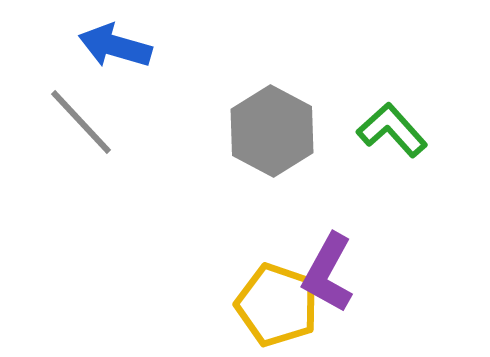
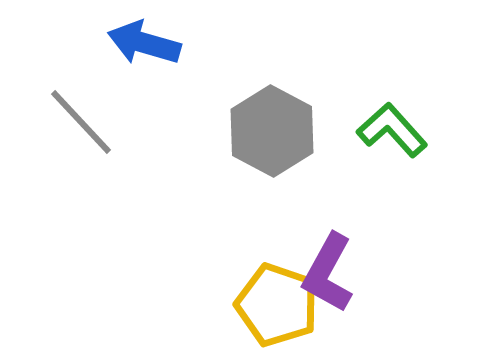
blue arrow: moved 29 px right, 3 px up
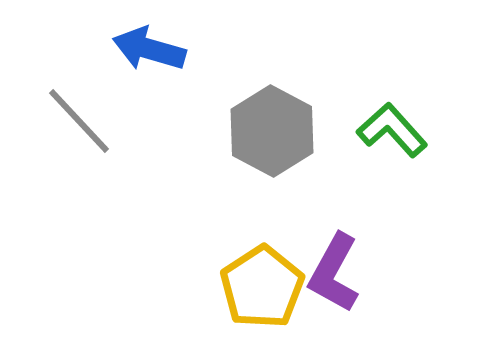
blue arrow: moved 5 px right, 6 px down
gray line: moved 2 px left, 1 px up
purple L-shape: moved 6 px right
yellow pentagon: moved 15 px left, 18 px up; rotated 20 degrees clockwise
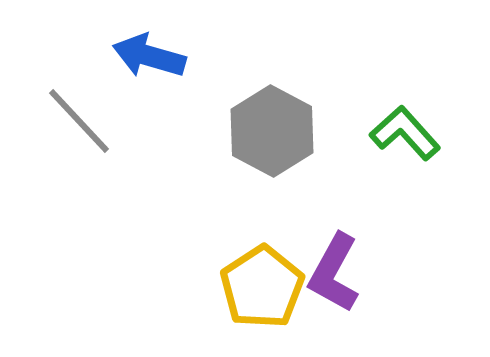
blue arrow: moved 7 px down
green L-shape: moved 13 px right, 3 px down
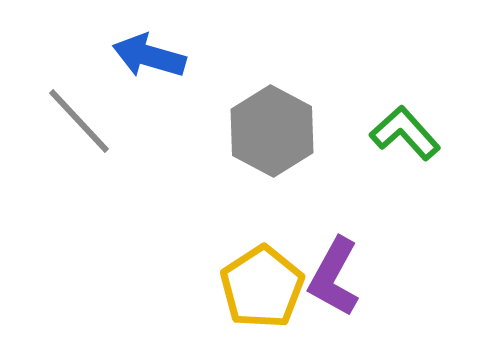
purple L-shape: moved 4 px down
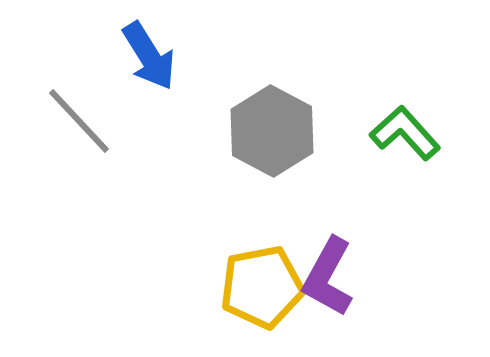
blue arrow: rotated 138 degrees counterclockwise
purple L-shape: moved 6 px left
yellow pentagon: rotated 22 degrees clockwise
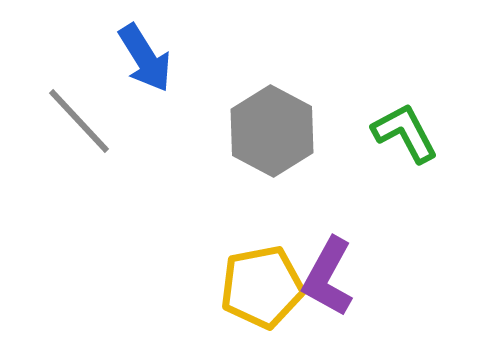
blue arrow: moved 4 px left, 2 px down
green L-shape: rotated 14 degrees clockwise
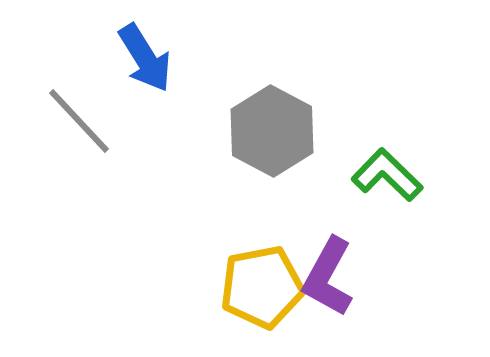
green L-shape: moved 18 px left, 42 px down; rotated 18 degrees counterclockwise
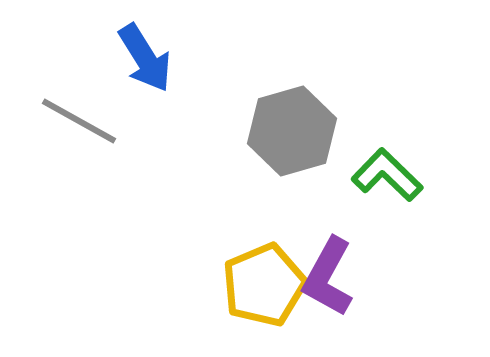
gray line: rotated 18 degrees counterclockwise
gray hexagon: moved 20 px right; rotated 16 degrees clockwise
yellow pentagon: moved 2 px right, 2 px up; rotated 12 degrees counterclockwise
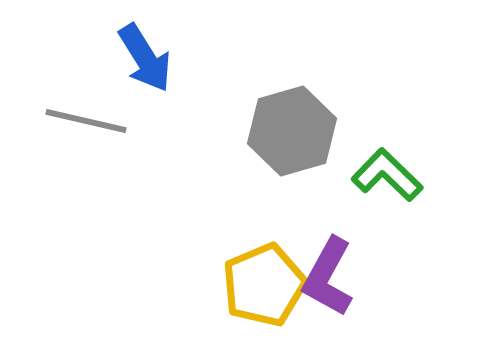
gray line: moved 7 px right; rotated 16 degrees counterclockwise
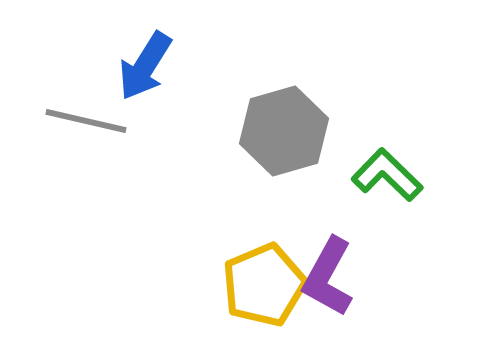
blue arrow: moved 8 px down; rotated 64 degrees clockwise
gray hexagon: moved 8 px left
